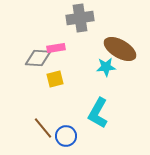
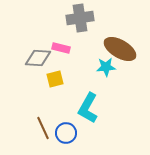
pink rectangle: moved 5 px right; rotated 24 degrees clockwise
cyan L-shape: moved 10 px left, 5 px up
brown line: rotated 15 degrees clockwise
blue circle: moved 3 px up
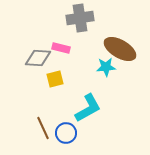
cyan L-shape: rotated 148 degrees counterclockwise
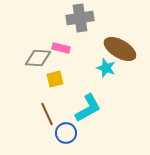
cyan star: moved 1 px down; rotated 24 degrees clockwise
brown line: moved 4 px right, 14 px up
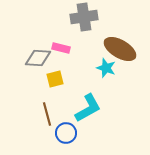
gray cross: moved 4 px right, 1 px up
brown line: rotated 10 degrees clockwise
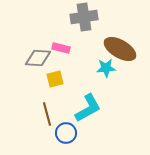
cyan star: rotated 24 degrees counterclockwise
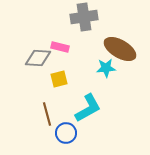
pink rectangle: moved 1 px left, 1 px up
yellow square: moved 4 px right
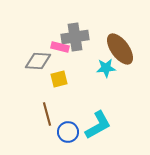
gray cross: moved 9 px left, 20 px down
brown ellipse: rotated 24 degrees clockwise
gray diamond: moved 3 px down
cyan L-shape: moved 10 px right, 17 px down
blue circle: moved 2 px right, 1 px up
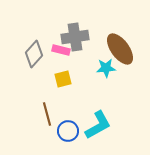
pink rectangle: moved 1 px right, 3 px down
gray diamond: moved 4 px left, 7 px up; rotated 52 degrees counterclockwise
yellow square: moved 4 px right
blue circle: moved 1 px up
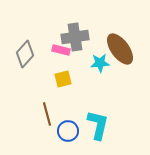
gray diamond: moved 9 px left
cyan star: moved 6 px left, 5 px up
cyan L-shape: rotated 48 degrees counterclockwise
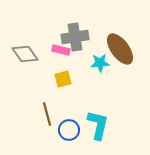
gray diamond: rotated 76 degrees counterclockwise
blue circle: moved 1 px right, 1 px up
